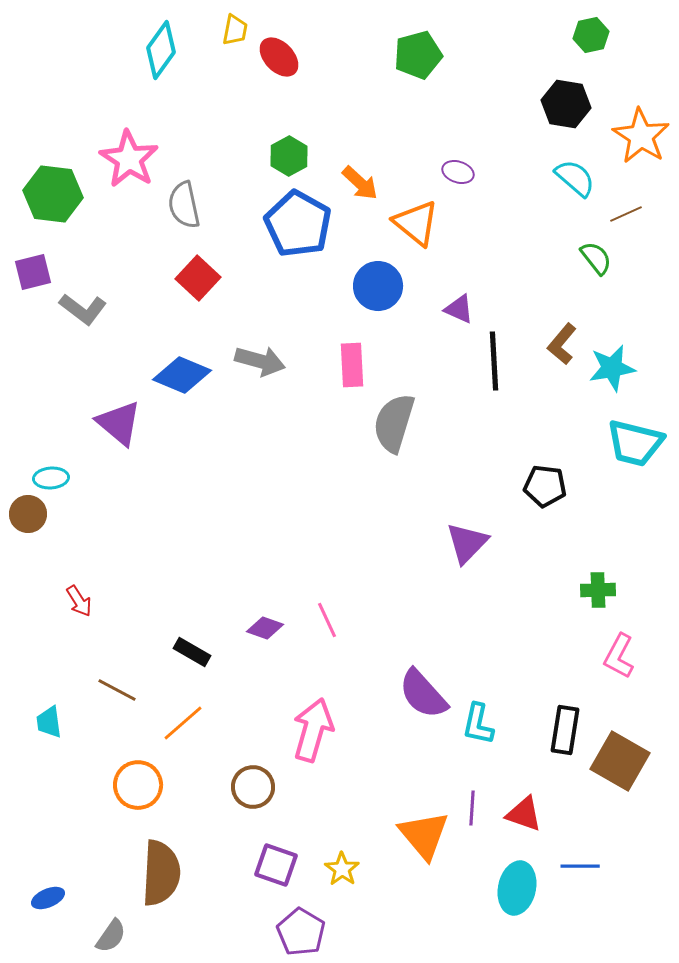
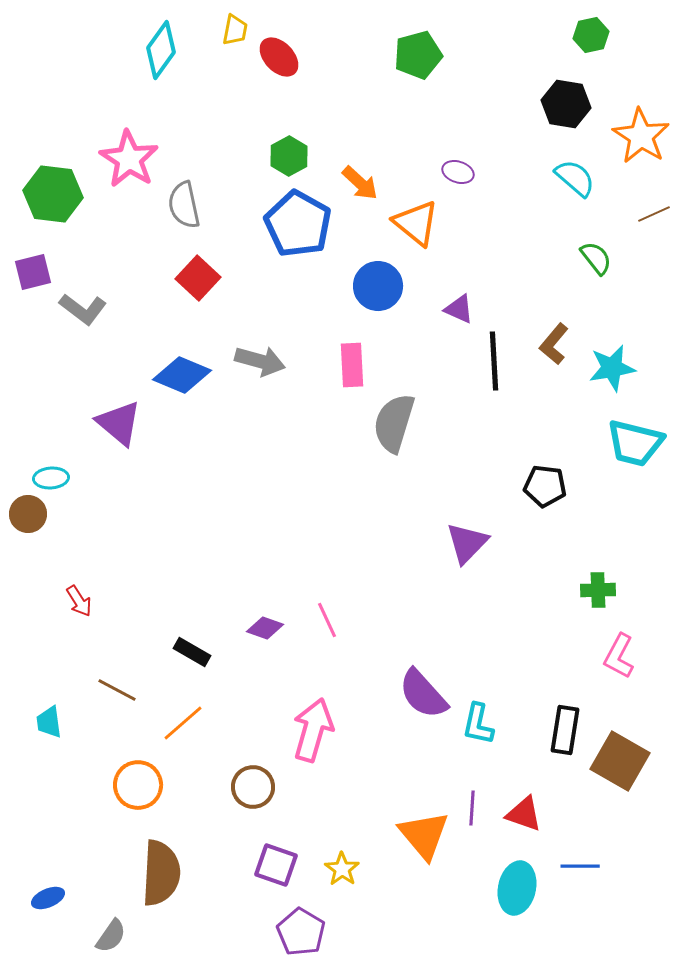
brown line at (626, 214): moved 28 px right
brown L-shape at (562, 344): moved 8 px left
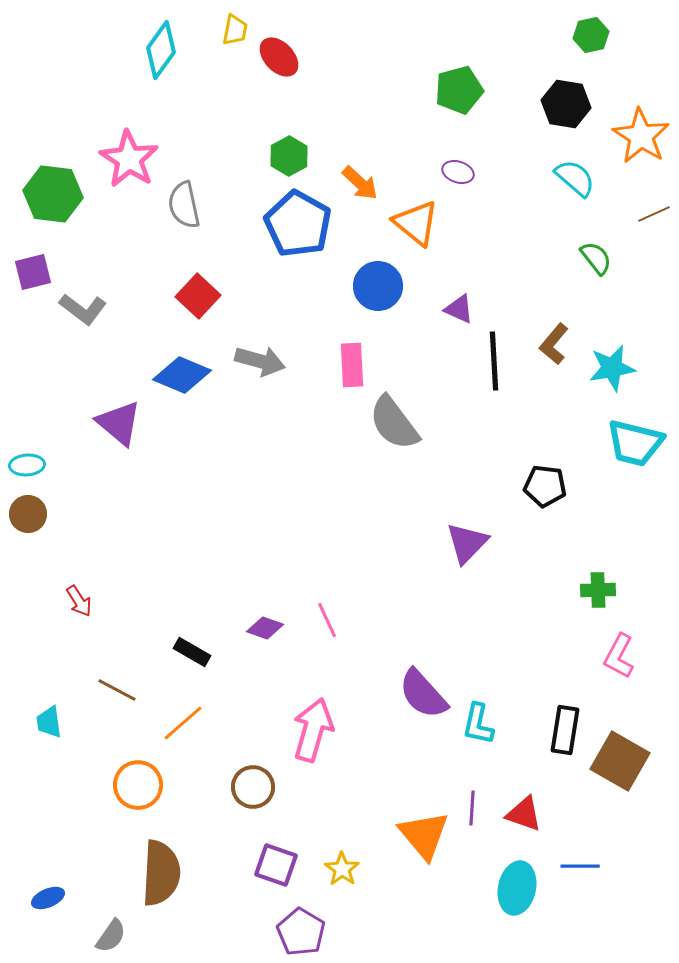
green pentagon at (418, 55): moved 41 px right, 35 px down
red square at (198, 278): moved 18 px down
gray semicircle at (394, 423): rotated 54 degrees counterclockwise
cyan ellipse at (51, 478): moved 24 px left, 13 px up
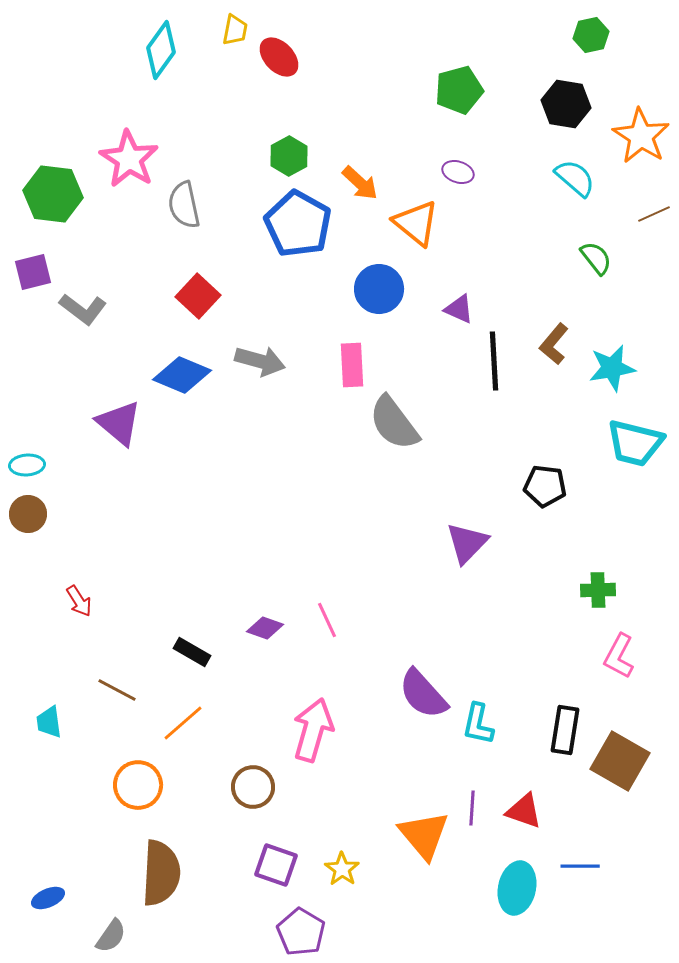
blue circle at (378, 286): moved 1 px right, 3 px down
red triangle at (524, 814): moved 3 px up
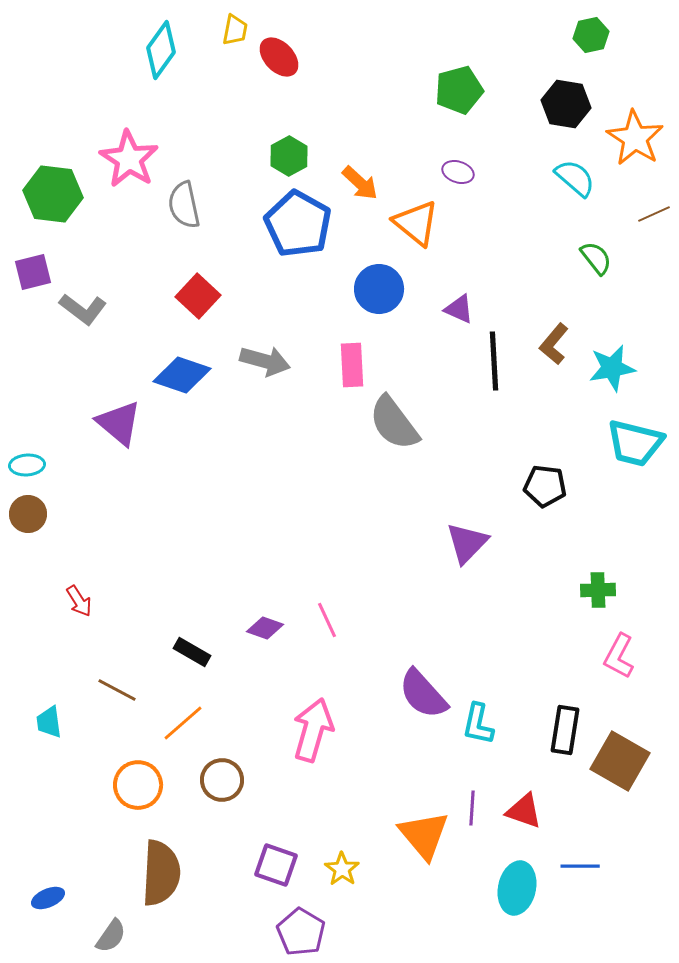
orange star at (641, 136): moved 6 px left, 2 px down
gray arrow at (260, 361): moved 5 px right
blue diamond at (182, 375): rotated 4 degrees counterclockwise
brown circle at (253, 787): moved 31 px left, 7 px up
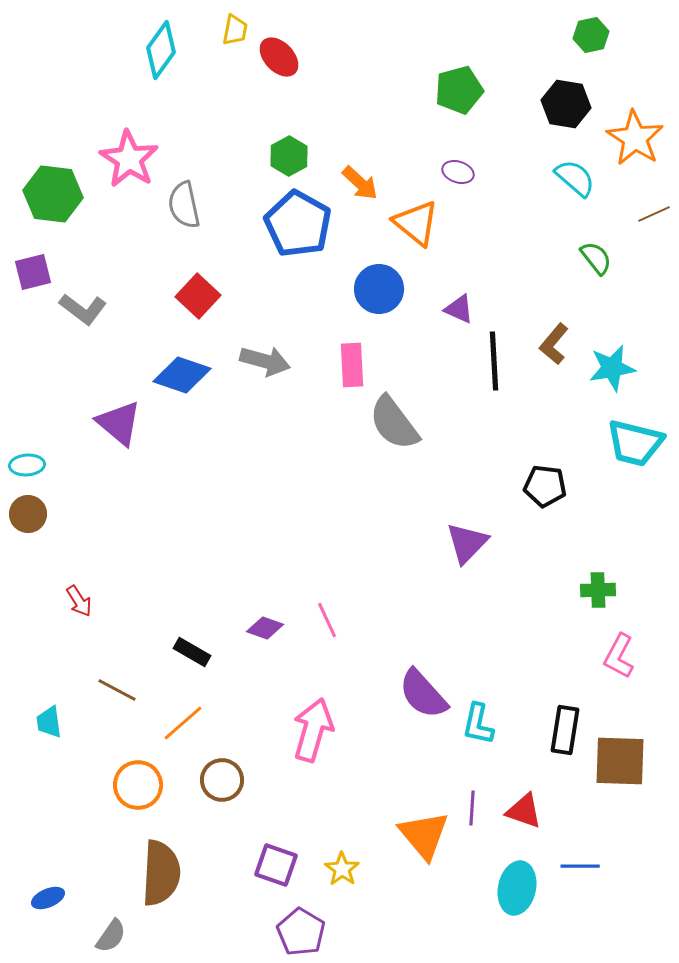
brown square at (620, 761): rotated 28 degrees counterclockwise
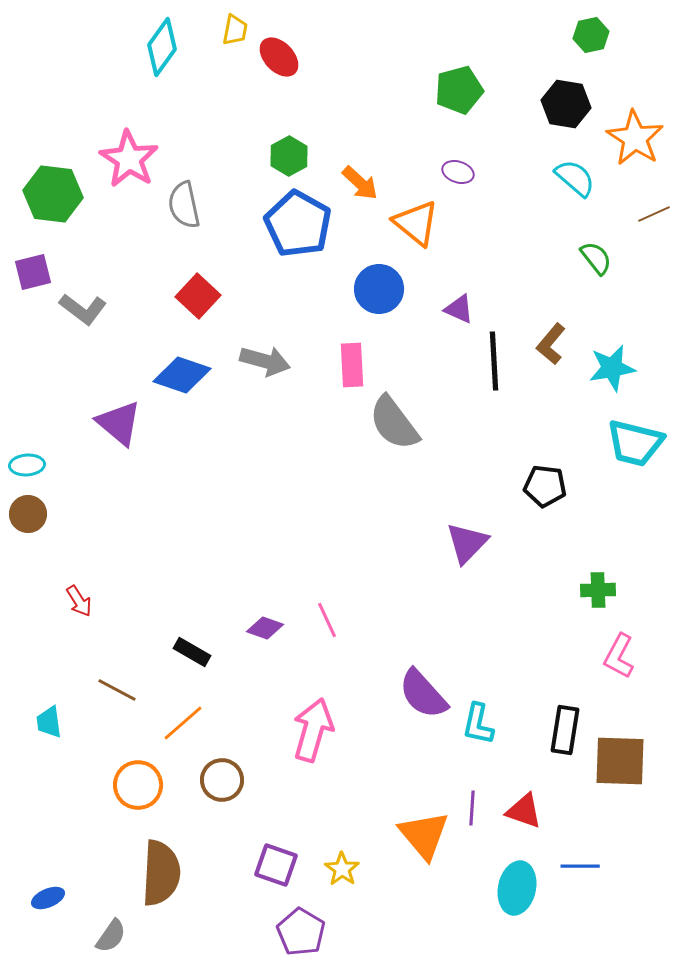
cyan diamond at (161, 50): moved 1 px right, 3 px up
brown L-shape at (554, 344): moved 3 px left
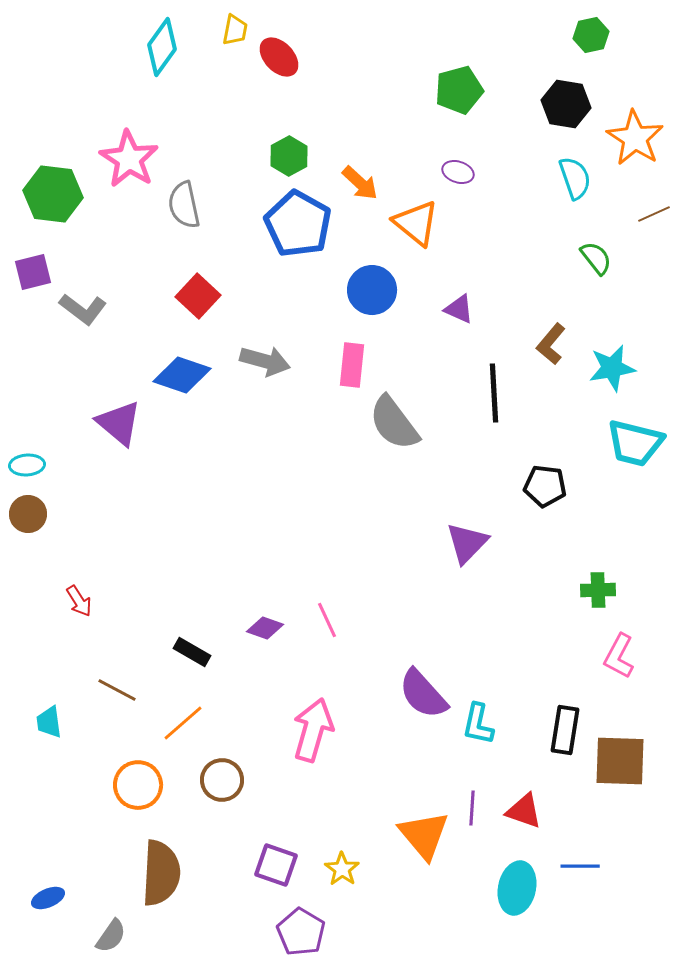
cyan semicircle at (575, 178): rotated 30 degrees clockwise
blue circle at (379, 289): moved 7 px left, 1 px down
black line at (494, 361): moved 32 px down
pink rectangle at (352, 365): rotated 9 degrees clockwise
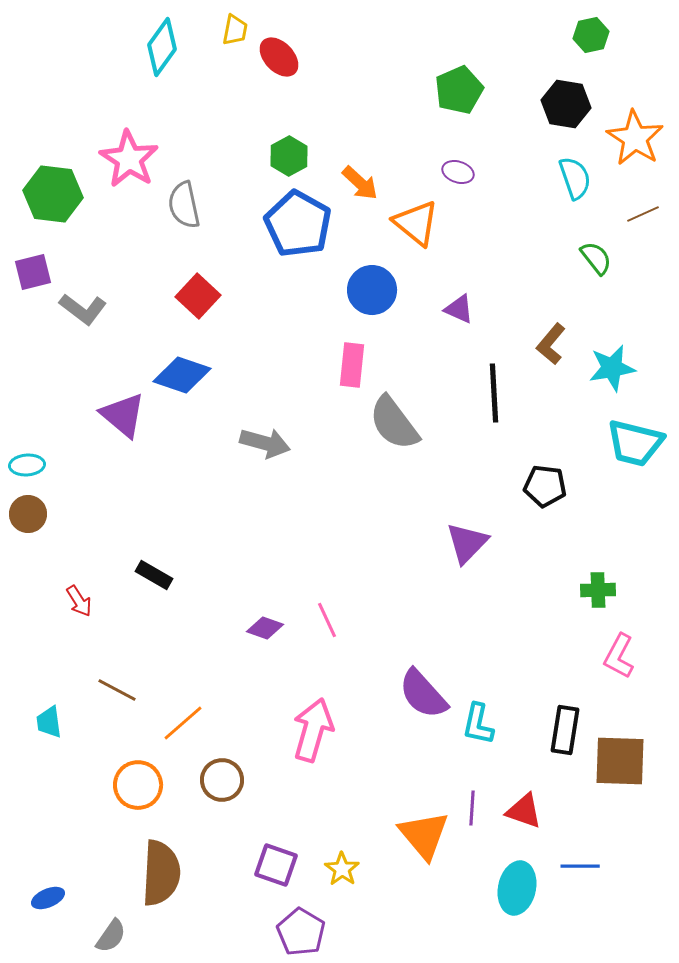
green pentagon at (459, 90): rotated 9 degrees counterclockwise
brown line at (654, 214): moved 11 px left
gray arrow at (265, 361): moved 82 px down
purple triangle at (119, 423): moved 4 px right, 8 px up
black rectangle at (192, 652): moved 38 px left, 77 px up
